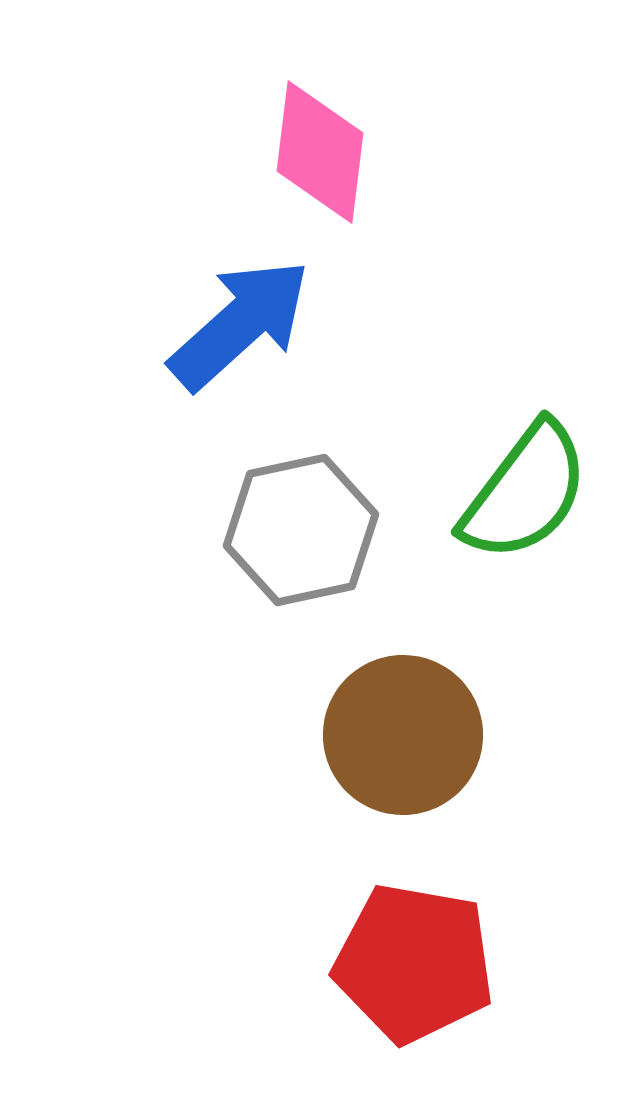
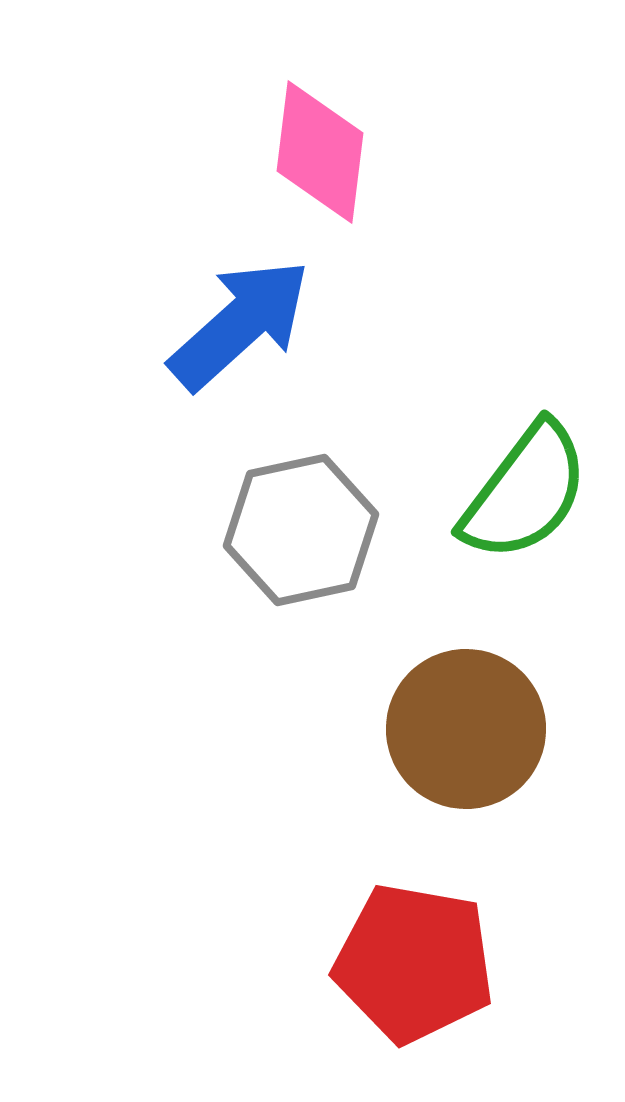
brown circle: moved 63 px right, 6 px up
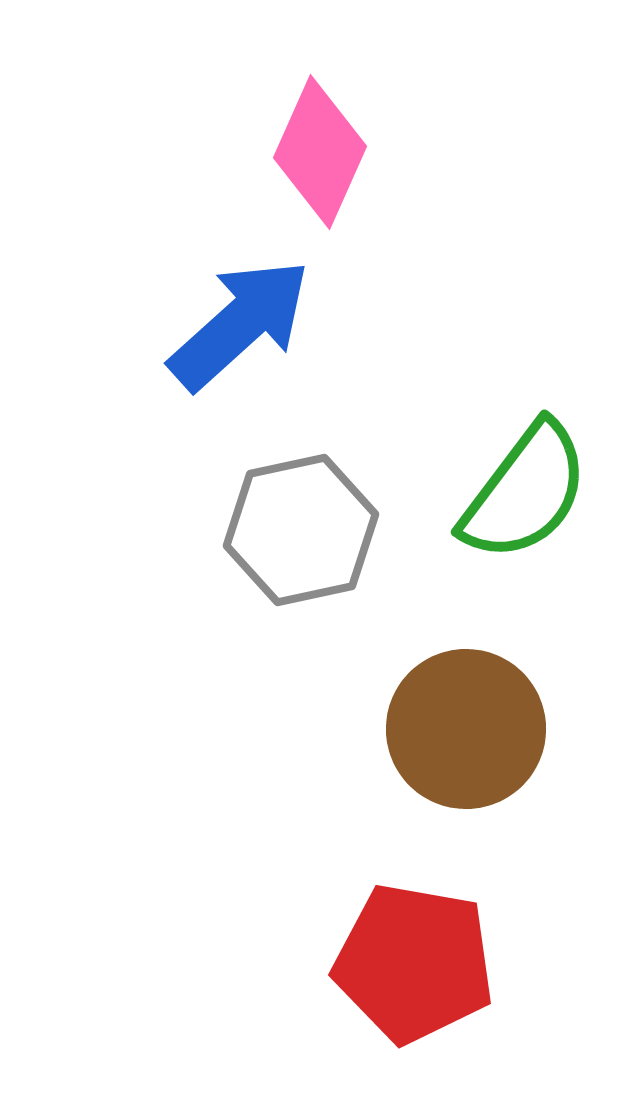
pink diamond: rotated 17 degrees clockwise
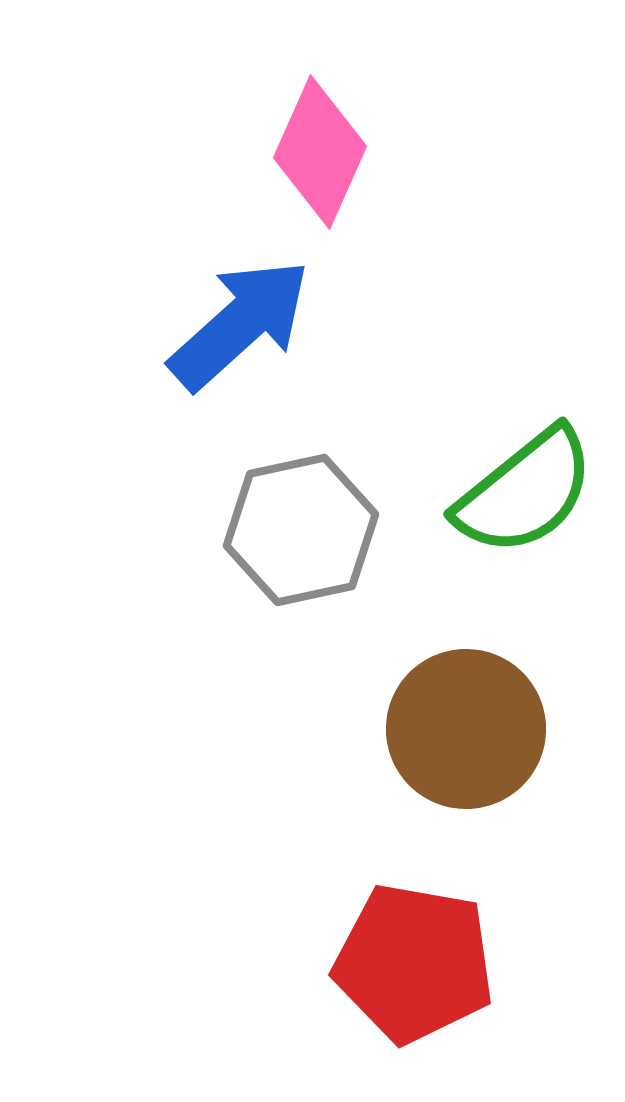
green semicircle: rotated 14 degrees clockwise
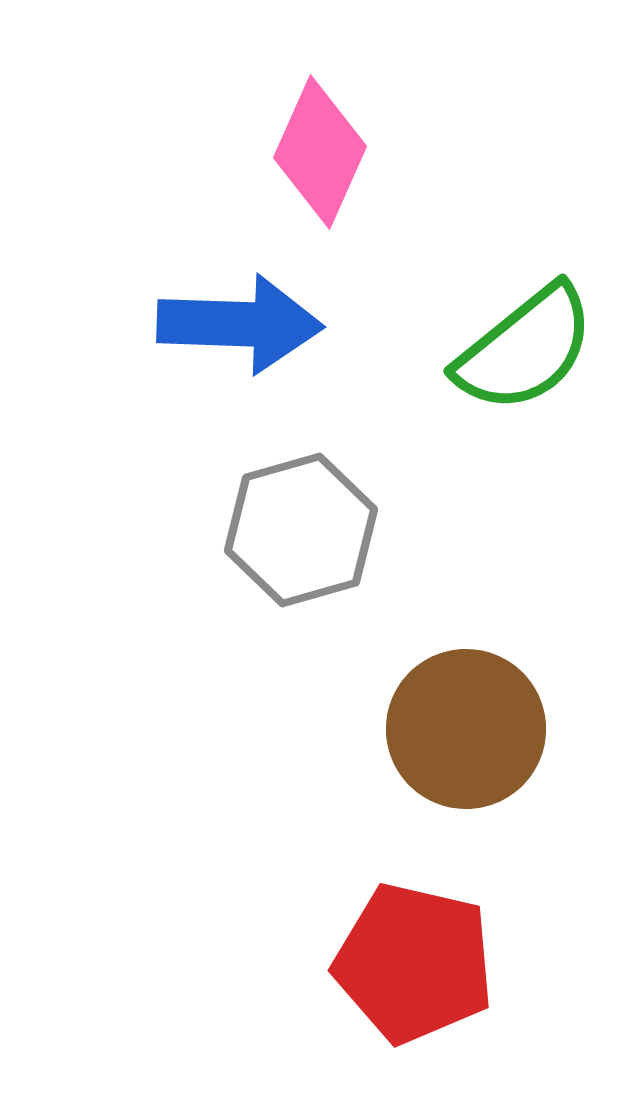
blue arrow: rotated 44 degrees clockwise
green semicircle: moved 143 px up
gray hexagon: rotated 4 degrees counterclockwise
red pentagon: rotated 3 degrees clockwise
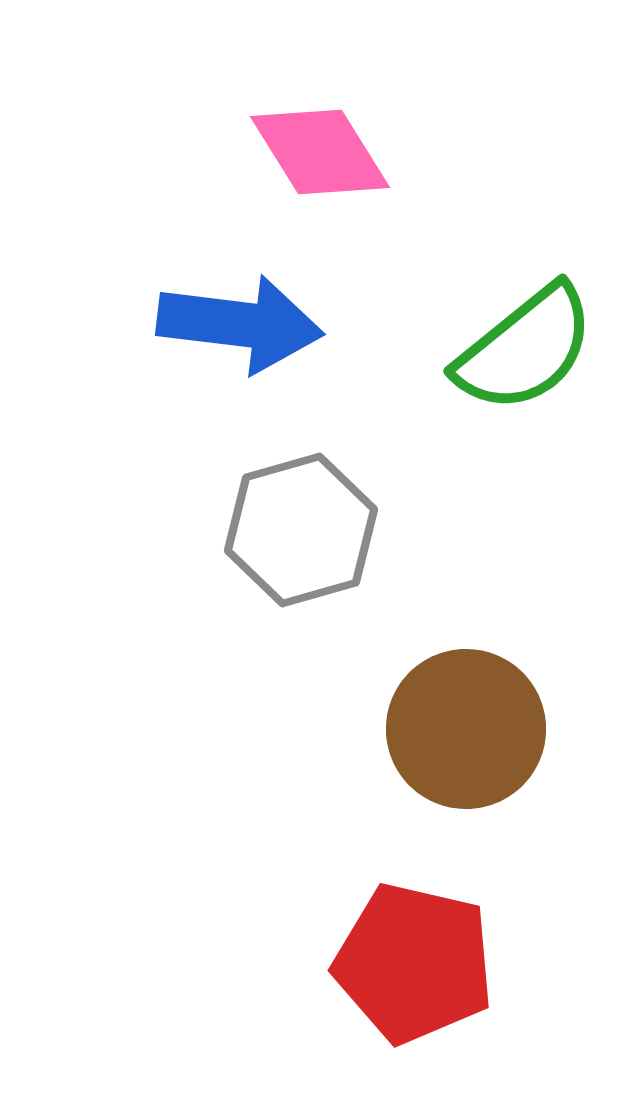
pink diamond: rotated 56 degrees counterclockwise
blue arrow: rotated 5 degrees clockwise
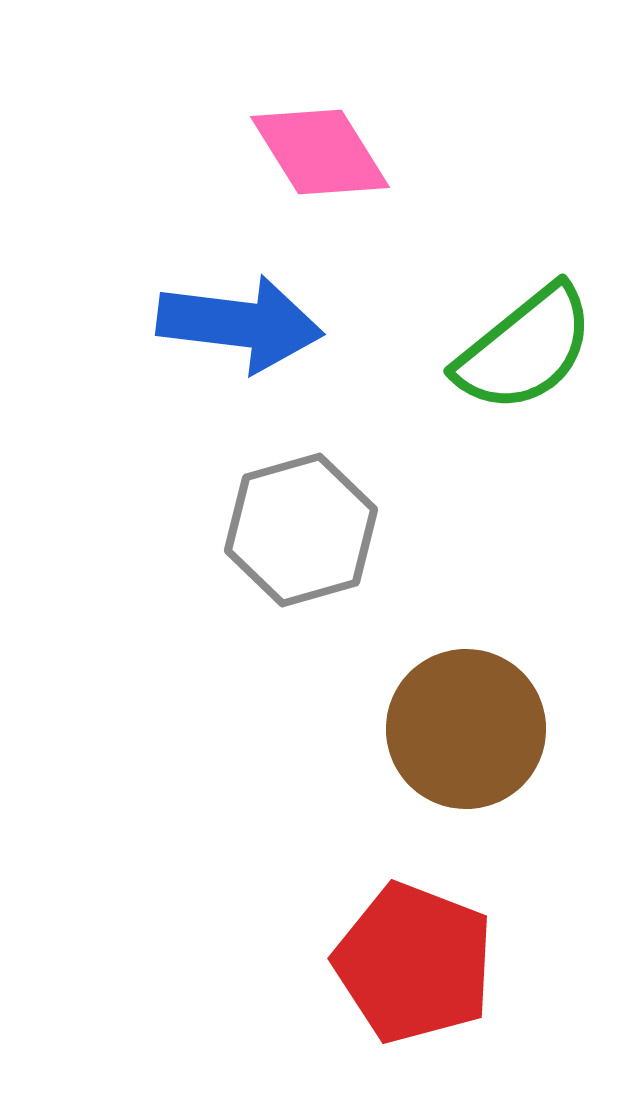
red pentagon: rotated 8 degrees clockwise
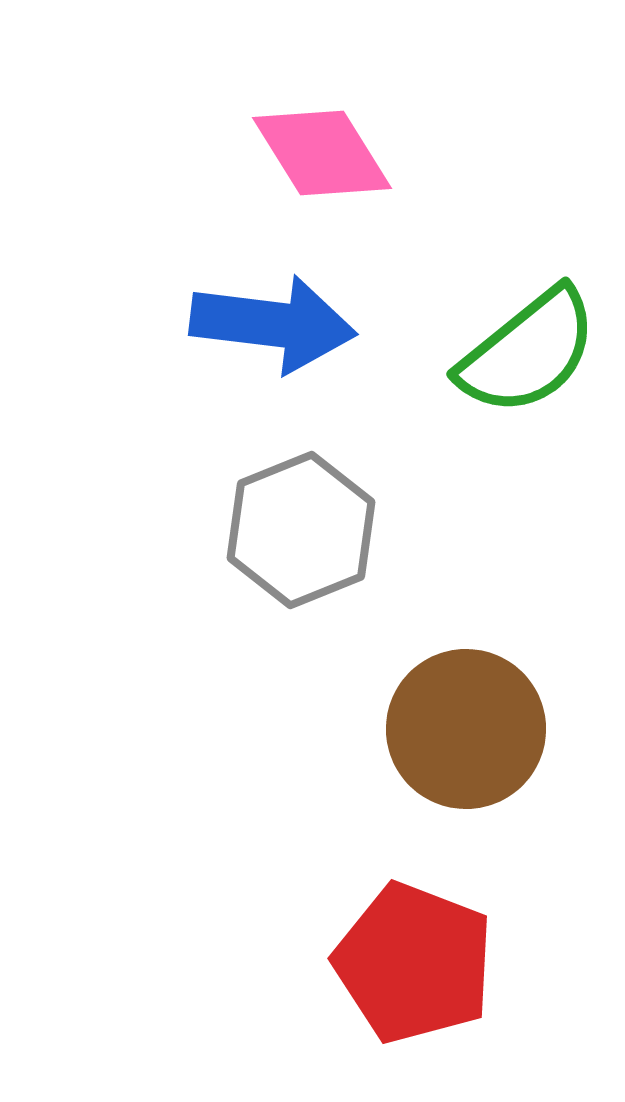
pink diamond: moved 2 px right, 1 px down
blue arrow: moved 33 px right
green semicircle: moved 3 px right, 3 px down
gray hexagon: rotated 6 degrees counterclockwise
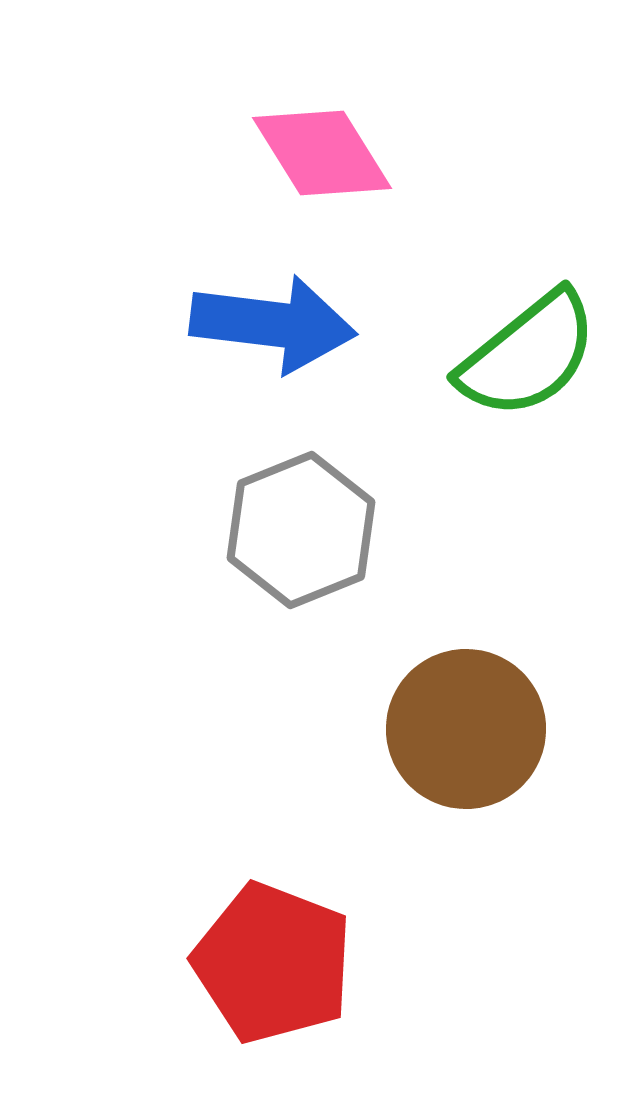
green semicircle: moved 3 px down
red pentagon: moved 141 px left
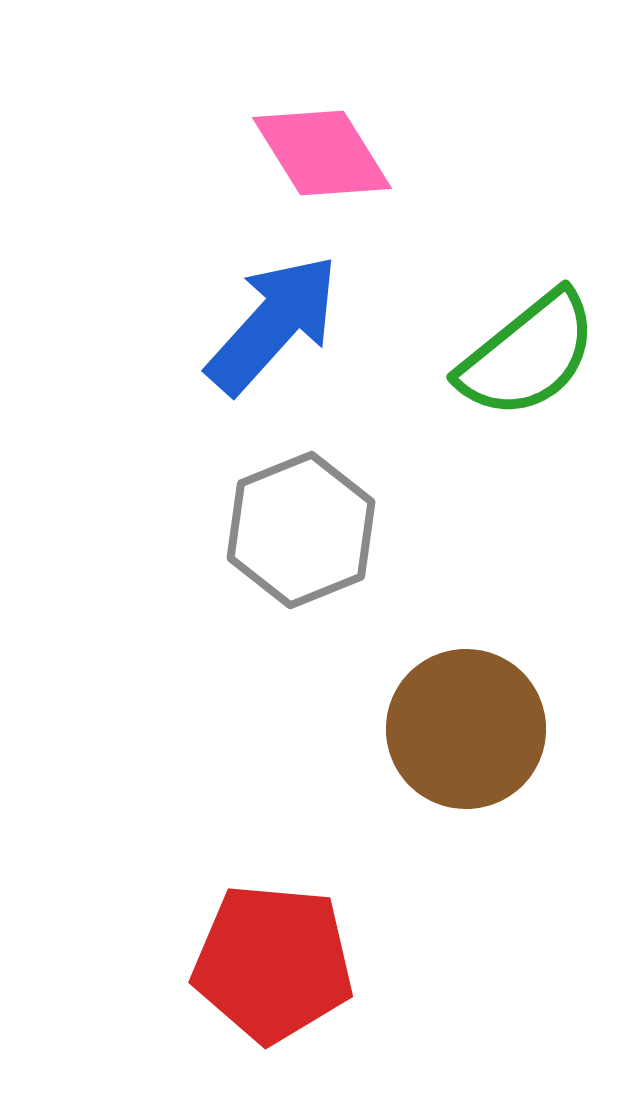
blue arrow: rotated 55 degrees counterclockwise
red pentagon: rotated 16 degrees counterclockwise
